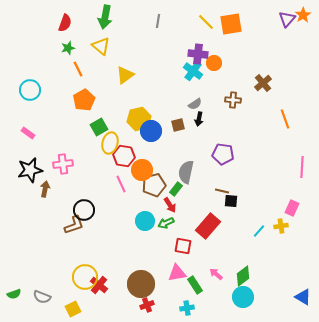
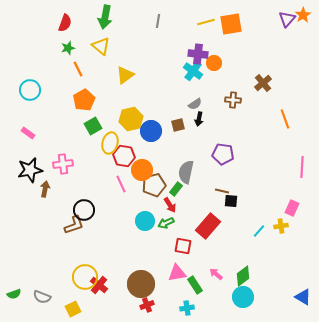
yellow line at (206, 22): rotated 60 degrees counterclockwise
yellow hexagon at (139, 119): moved 8 px left
green square at (99, 127): moved 6 px left, 1 px up
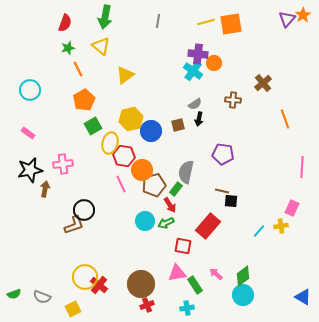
cyan circle at (243, 297): moved 2 px up
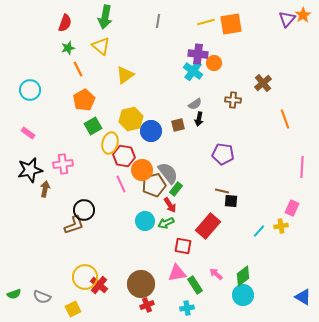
gray semicircle at (186, 172): moved 18 px left, 1 px down; rotated 130 degrees clockwise
